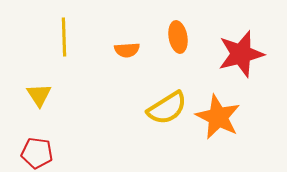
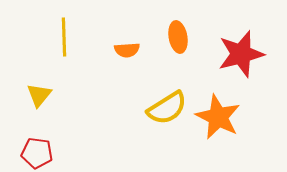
yellow triangle: rotated 12 degrees clockwise
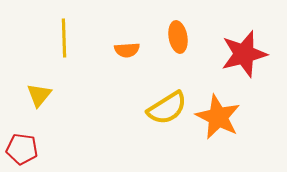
yellow line: moved 1 px down
red star: moved 3 px right
red pentagon: moved 15 px left, 4 px up
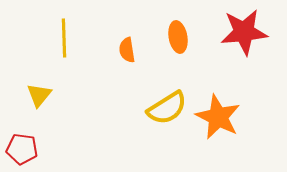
orange semicircle: rotated 85 degrees clockwise
red star: moved 22 px up; rotated 9 degrees clockwise
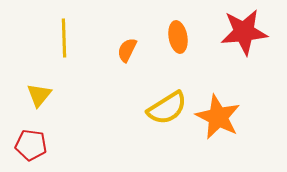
orange semicircle: rotated 35 degrees clockwise
red pentagon: moved 9 px right, 4 px up
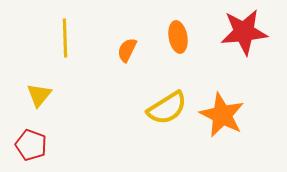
yellow line: moved 1 px right
orange star: moved 4 px right, 2 px up
red pentagon: rotated 12 degrees clockwise
